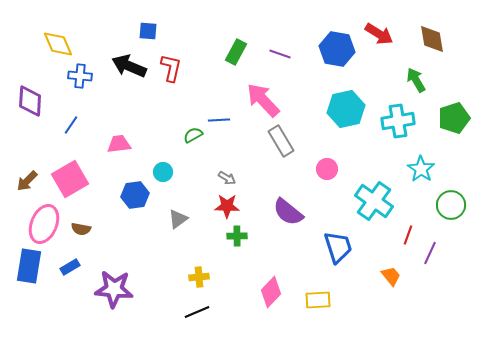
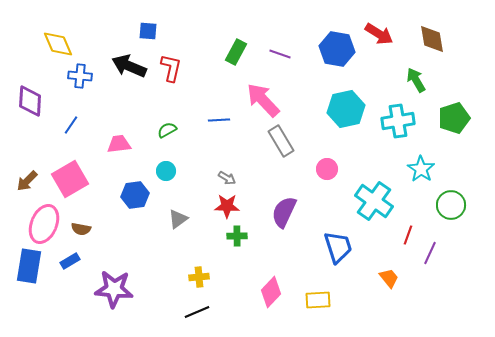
green semicircle at (193, 135): moved 26 px left, 5 px up
cyan circle at (163, 172): moved 3 px right, 1 px up
purple semicircle at (288, 212): moved 4 px left; rotated 76 degrees clockwise
blue rectangle at (70, 267): moved 6 px up
orange trapezoid at (391, 276): moved 2 px left, 2 px down
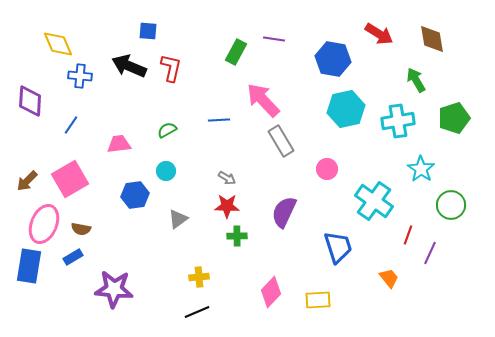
blue hexagon at (337, 49): moved 4 px left, 10 px down
purple line at (280, 54): moved 6 px left, 15 px up; rotated 10 degrees counterclockwise
blue rectangle at (70, 261): moved 3 px right, 4 px up
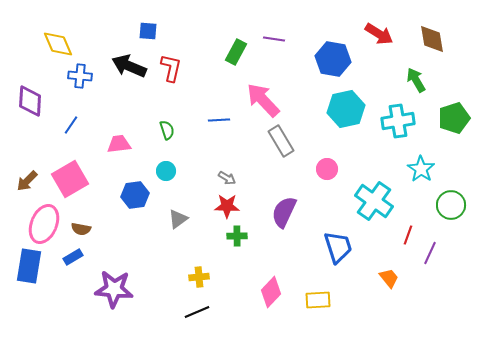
green semicircle at (167, 130): rotated 102 degrees clockwise
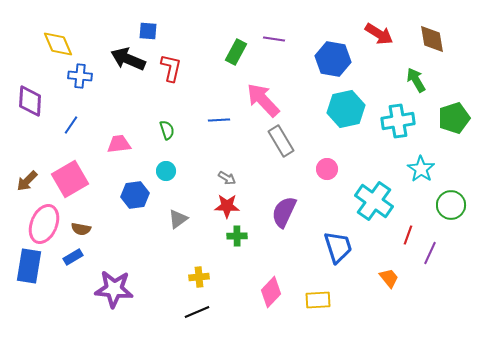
black arrow at (129, 66): moved 1 px left, 7 px up
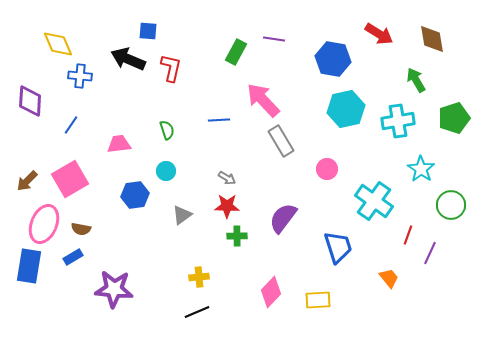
purple semicircle at (284, 212): moved 1 px left, 6 px down; rotated 12 degrees clockwise
gray triangle at (178, 219): moved 4 px right, 4 px up
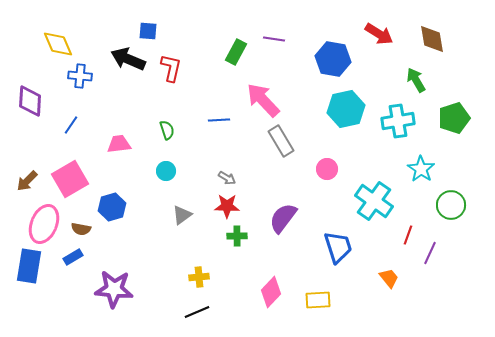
blue hexagon at (135, 195): moved 23 px left, 12 px down; rotated 8 degrees counterclockwise
